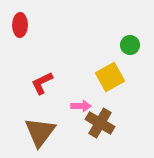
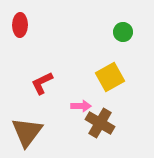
green circle: moved 7 px left, 13 px up
brown triangle: moved 13 px left
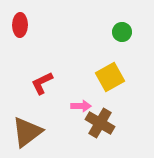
green circle: moved 1 px left
brown triangle: rotated 16 degrees clockwise
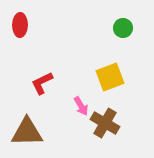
green circle: moved 1 px right, 4 px up
yellow square: rotated 8 degrees clockwise
pink arrow: rotated 60 degrees clockwise
brown cross: moved 5 px right
brown triangle: rotated 36 degrees clockwise
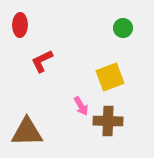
red L-shape: moved 22 px up
brown cross: moved 3 px right, 2 px up; rotated 28 degrees counterclockwise
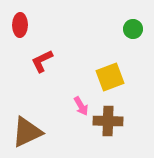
green circle: moved 10 px right, 1 px down
brown triangle: rotated 24 degrees counterclockwise
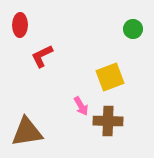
red L-shape: moved 5 px up
brown triangle: rotated 16 degrees clockwise
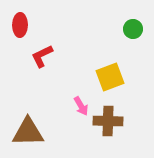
brown triangle: moved 1 px right; rotated 8 degrees clockwise
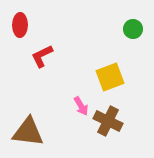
brown cross: rotated 24 degrees clockwise
brown triangle: rotated 8 degrees clockwise
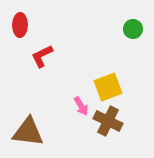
yellow square: moved 2 px left, 10 px down
